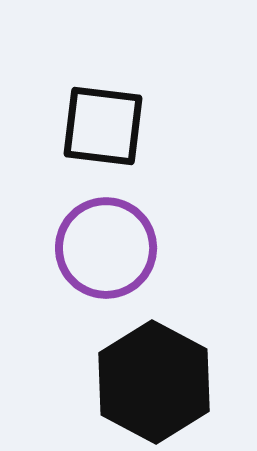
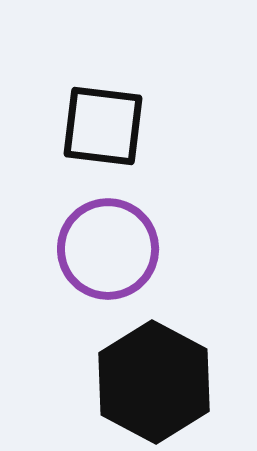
purple circle: moved 2 px right, 1 px down
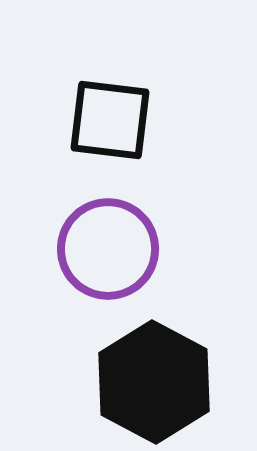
black square: moved 7 px right, 6 px up
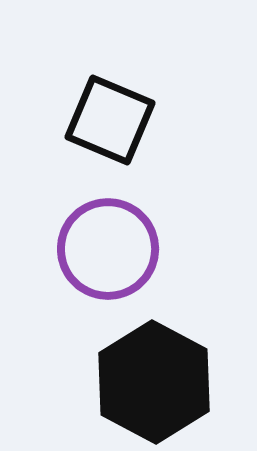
black square: rotated 16 degrees clockwise
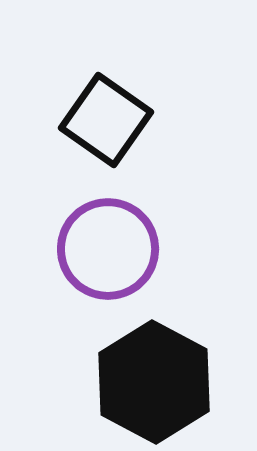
black square: moved 4 px left; rotated 12 degrees clockwise
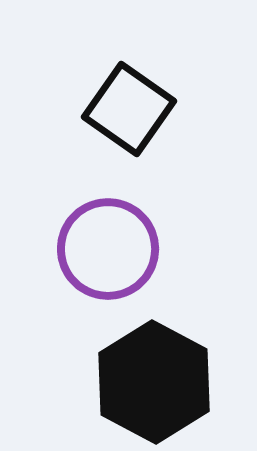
black square: moved 23 px right, 11 px up
